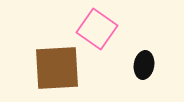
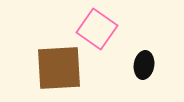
brown square: moved 2 px right
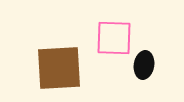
pink square: moved 17 px right, 9 px down; rotated 33 degrees counterclockwise
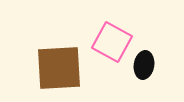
pink square: moved 2 px left, 4 px down; rotated 27 degrees clockwise
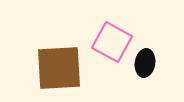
black ellipse: moved 1 px right, 2 px up
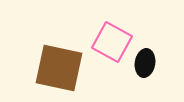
brown square: rotated 15 degrees clockwise
